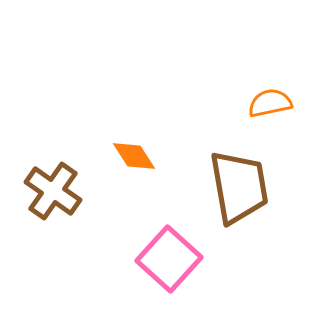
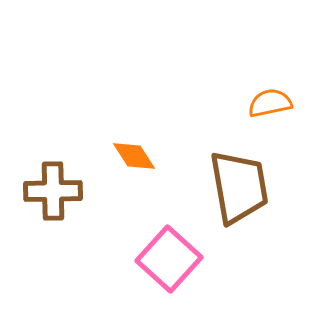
brown cross: rotated 36 degrees counterclockwise
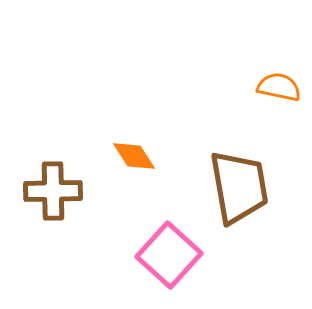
orange semicircle: moved 9 px right, 16 px up; rotated 24 degrees clockwise
pink square: moved 4 px up
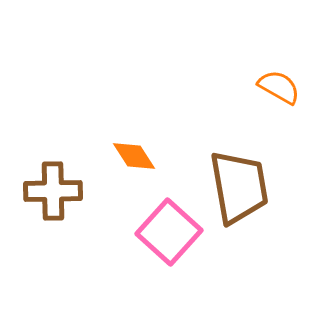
orange semicircle: rotated 18 degrees clockwise
pink square: moved 23 px up
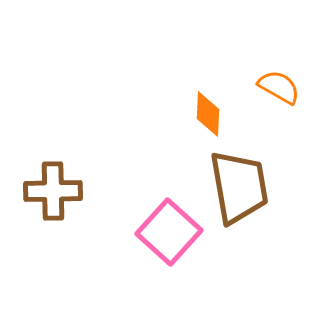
orange diamond: moved 74 px right, 42 px up; rotated 36 degrees clockwise
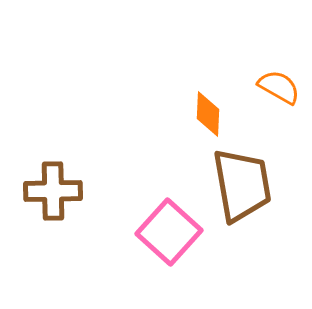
brown trapezoid: moved 3 px right, 2 px up
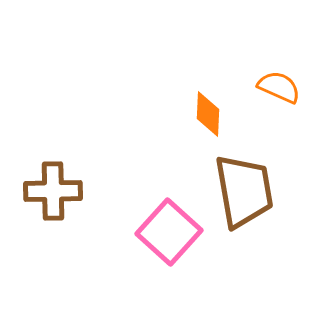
orange semicircle: rotated 6 degrees counterclockwise
brown trapezoid: moved 2 px right, 6 px down
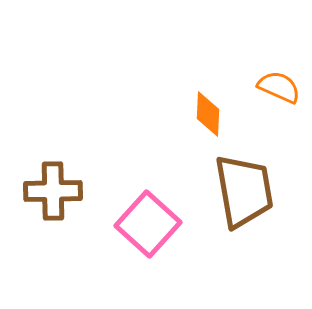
pink square: moved 21 px left, 8 px up
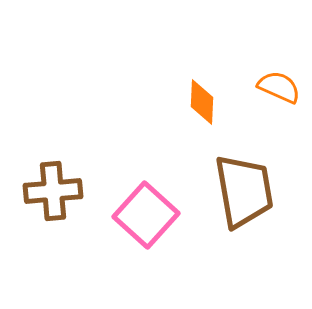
orange diamond: moved 6 px left, 12 px up
brown cross: rotated 4 degrees counterclockwise
pink square: moved 2 px left, 9 px up
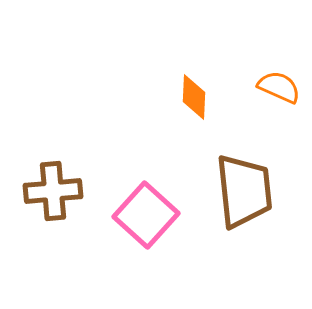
orange diamond: moved 8 px left, 5 px up
brown trapezoid: rotated 4 degrees clockwise
